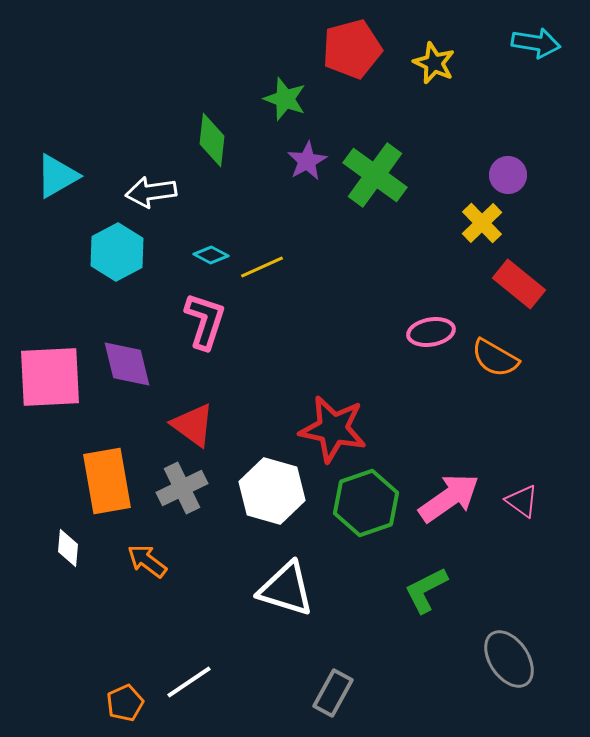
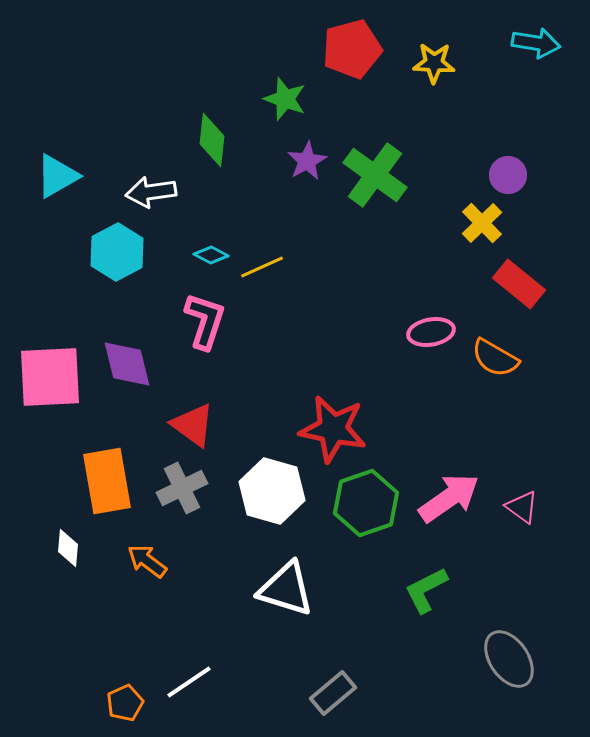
yellow star: rotated 21 degrees counterclockwise
pink triangle: moved 6 px down
gray rectangle: rotated 21 degrees clockwise
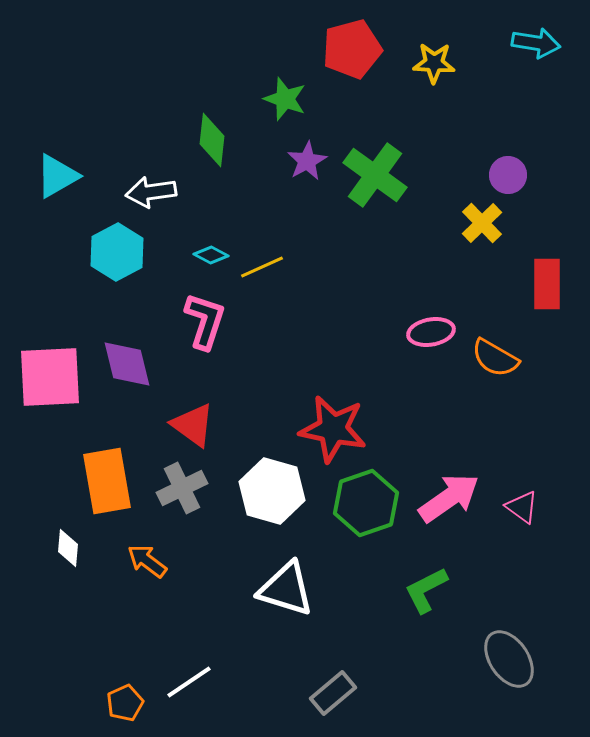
red rectangle: moved 28 px right; rotated 51 degrees clockwise
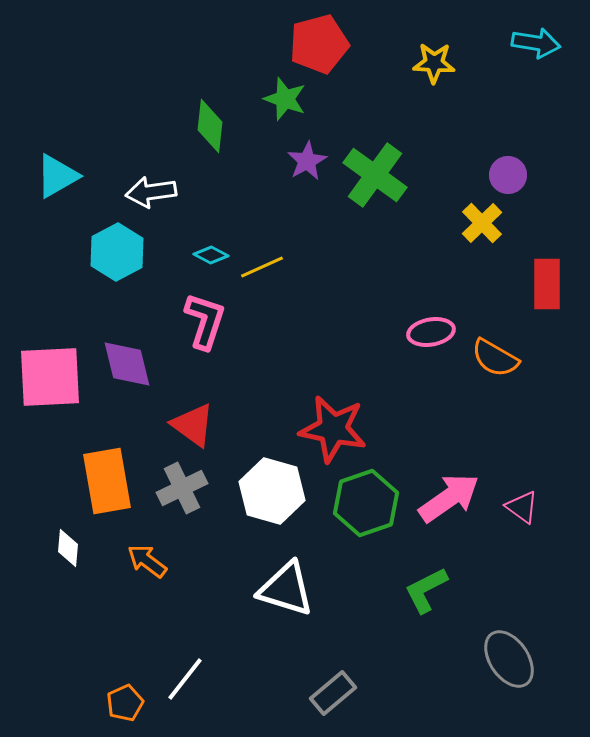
red pentagon: moved 33 px left, 5 px up
green diamond: moved 2 px left, 14 px up
white line: moved 4 px left, 3 px up; rotated 18 degrees counterclockwise
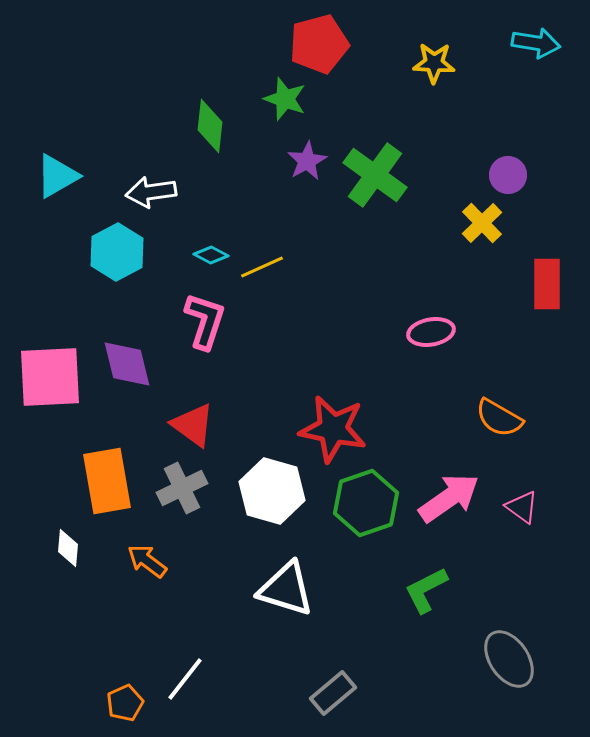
orange semicircle: moved 4 px right, 60 px down
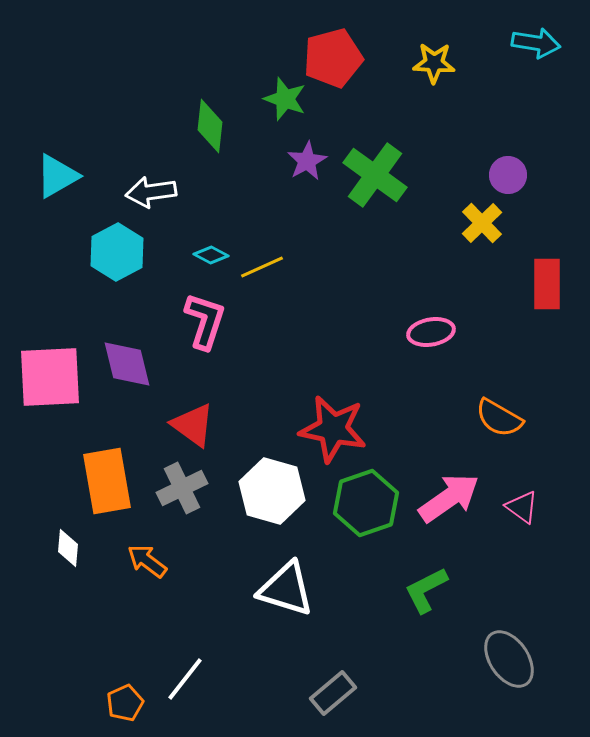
red pentagon: moved 14 px right, 14 px down
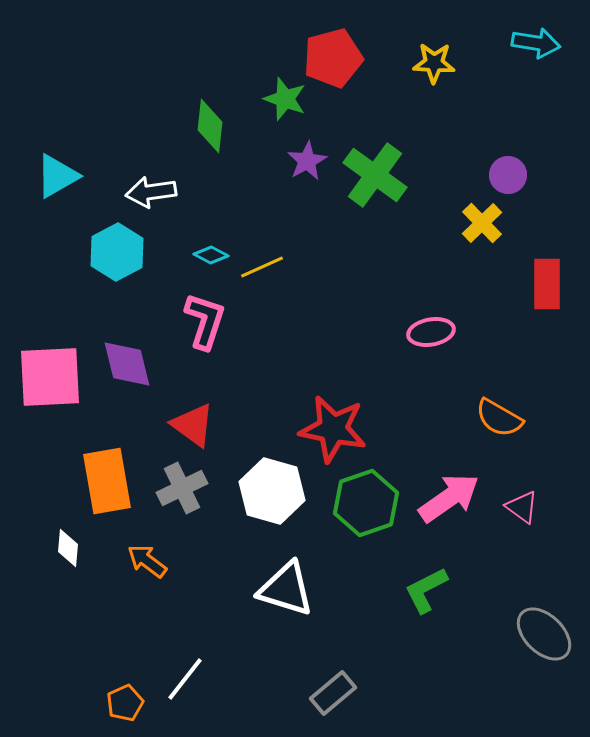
gray ellipse: moved 35 px right, 25 px up; rotated 12 degrees counterclockwise
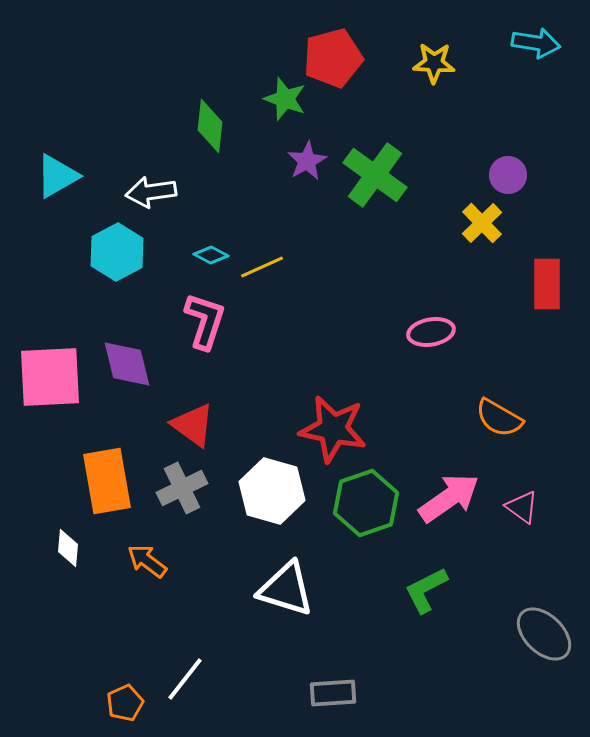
gray rectangle: rotated 36 degrees clockwise
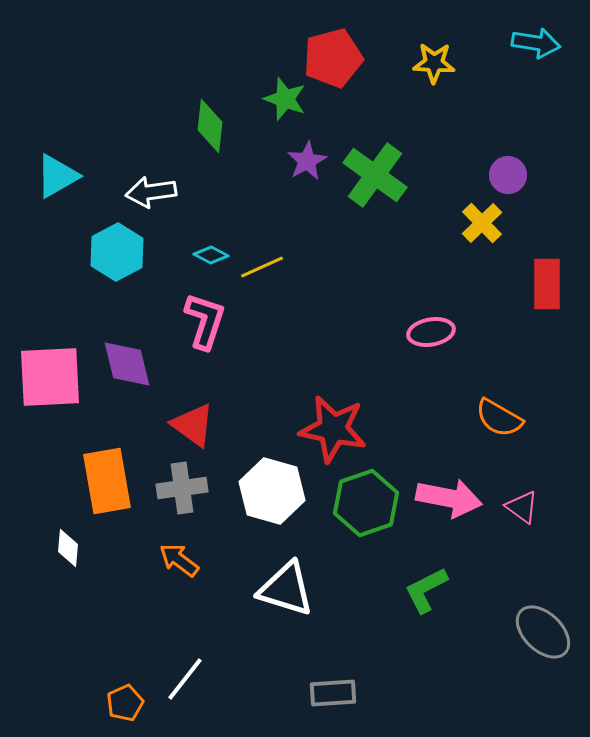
gray cross: rotated 18 degrees clockwise
pink arrow: rotated 46 degrees clockwise
orange arrow: moved 32 px right, 1 px up
gray ellipse: moved 1 px left, 2 px up
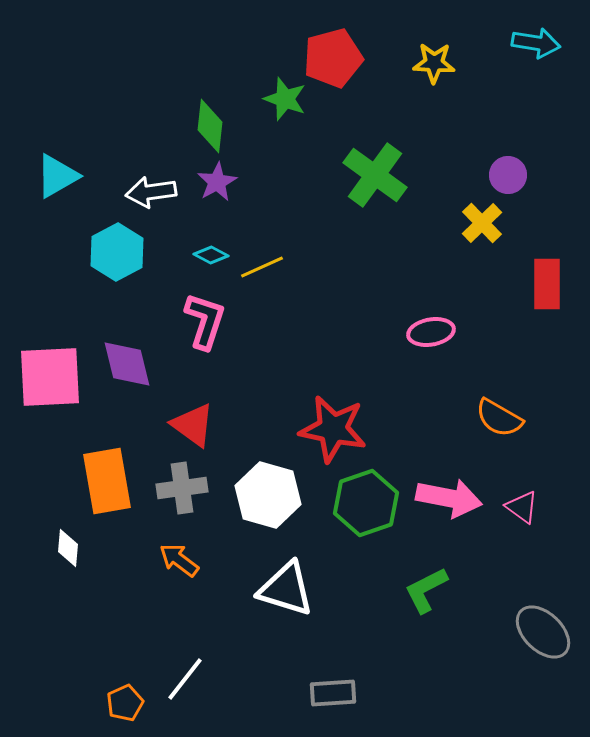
purple star: moved 90 px left, 21 px down
white hexagon: moved 4 px left, 4 px down
